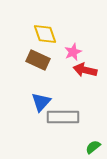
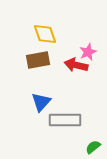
pink star: moved 15 px right
brown rectangle: rotated 35 degrees counterclockwise
red arrow: moved 9 px left, 5 px up
gray rectangle: moved 2 px right, 3 px down
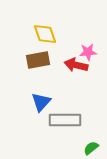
pink star: rotated 18 degrees clockwise
green semicircle: moved 2 px left, 1 px down
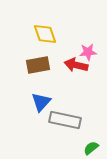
brown rectangle: moved 5 px down
gray rectangle: rotated 12 degrees clockwise
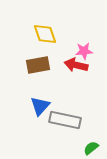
pink star: moved 4 px left, 1 px up
blue triangle: moved 1 px left, 4 px down
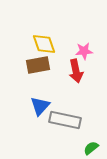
yellow diamond: moved 1 px left, 10 px down
red arrow: moved 6 px down; rotated 115 degrees counterclockwise
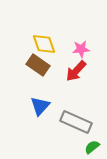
pink star: moved 3 px left, 2 px up
brown rectangle: rotated 45 degrees clockwise
red arrow: rotated 55 degrees clockwise
gray rectangle: moved 11 px right, 2 px down; rotated 12 degrees clockwise
green semicircle: moved 1 px right, 1 px up
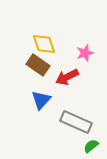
pink star: moved 4 px right, 4 px down; rotated 12 degrees counterclockwise
red arrow: moved 9 px left, 6 px down; rotated 20 degrees clockwise
blue triangle: moved 1 px right, 6 px up
green semicircle: moved 1 px left, 1 px up
